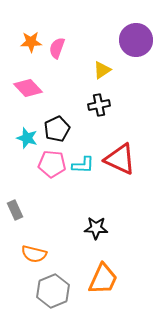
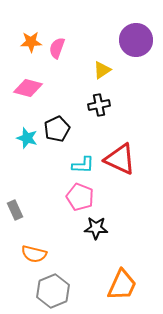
pink diamond: rotated 32 degrees counterclockwise
pink pentagon: moved 28 px right, 33 px down; rotated 16 degrees clockwise
orange trapezoid: moved 19 px right, 6 px down
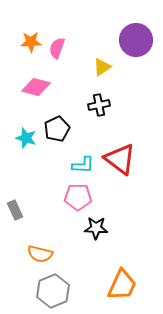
yellow triangle: moved 3 px up
pink diamond: moved 8 px right, 1 px up
cyan star: moved 1 px left
red triangle: rotated 12 degrees clockwise
pink pentagon: moved 2 px left; rotated 20 degrees counterclockwise
orange semicircle: moved 6 px right
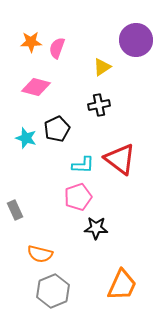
pink pentagon: rotated 20 degrees counterclockwise
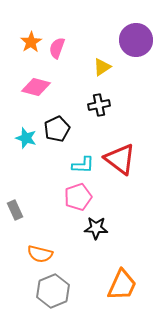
orange star: rotated 30 degrees counterclockwise
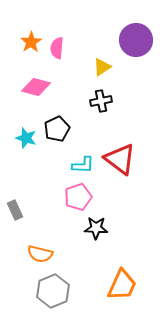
pink semicircle: rotated 15 degrees counterclockwise
black cross: moved 2 px right, 4 px up
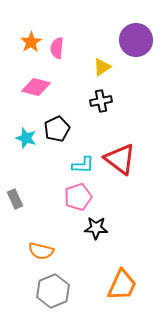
gray rectangle: moved 11 px up
orange semicircle: moved 1 px right, 3 px up
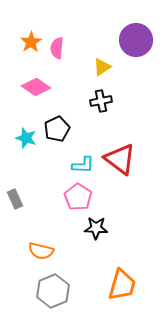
pink diamond: rotated 20 degrees clockwise
pink pentagon: rotated 20 degrees counterclockwise
orange trapezoid: rotated 8 degrees counterclockwise
